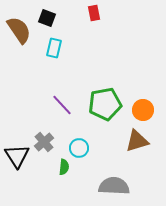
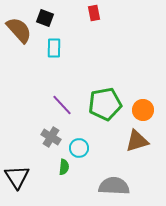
black square: moved 2 px left
brown semicircle: rotated 8 degrees counterclockwise
cyan rectangle: rotated 12 degrees counterclockwise
gray cross: moved 7 px right, 5 px up; rotated 18 degrees counterclockwise
black triangle: moved 21 px down
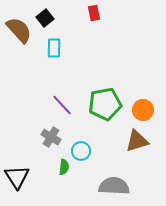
black square: rotated 30 degrees clockwise
cyan circle: moved 2 px right, 3 px down
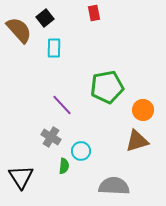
green pentagon: moved 2 px right, 17 px up
green semicircle: moved 1 px up
black triangle: moved 4 px right
